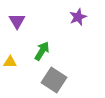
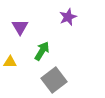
purple star: moved 10 px left
purple triangle: moved 3 px right, 6 px down
gray square: rotated 20 degrees clockwise
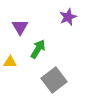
green arrow: moved 4 px left, 2 px up
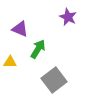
purple star: rotated 24 degrees counterclockwise
purple triangle: moved 2 px down; rotated 36 degrees counterclockwise
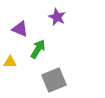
purple star: moved 11 px left
gray square: rotated 15 degrees clockwise
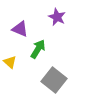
yellow triangle: rotated 40 degrees clockwise
gray square: rotated 30 degrees counterclockwise
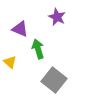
green arrow: rotated 48 degrees counterclockwise
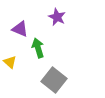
green arrow: moved 1 px up
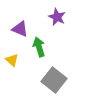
green arrow: moved 1 px right, 1 px up
yellow triangle: moved 2 px right, 2 px up
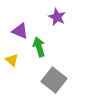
purple triangle: moved 2 px down
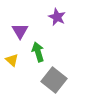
purple triangle: rotated 36 degrees clockwise
green arrow: moved 1 px left, 5 px down
